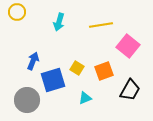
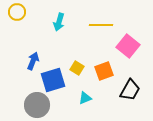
yellow line: rotated 10 degrees clockwise
gray circle: moved 10 px right, 5 px down
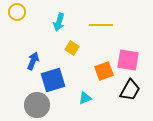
pink square: moved 14 px down; rotated 30 degrees counterclockwise
yellow square: moved 5 px left, 20 px up
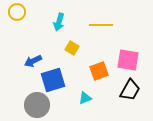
blue arrow: rotated 138 degrees counterclockwise
orange square: moved 5 px left
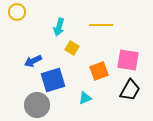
cyan arrow: moved 5 px down
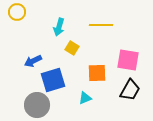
orange square: moved 2 px left, 2 px down; rotated 18 degrees clockwise
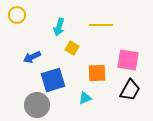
yellow circle: moved 3 px down
blue arrow: moved 1 px left, 4 px up
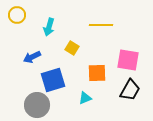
cyan arrow: moved 10 px left
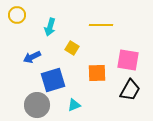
cyan arrow: moved 1 px right
cyan triangle: moved 11 px left, 7 px down
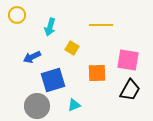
gray circle: moved 1 px down
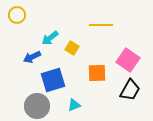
cyan arrow: moved 11 px down; rotated 36 degrees clockwise
pink square: rotated 25 degrees clockwise
